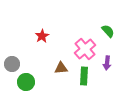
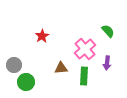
gray circle: moved 2 px right, 1 px down
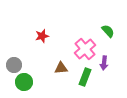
red star: rotated 16 degrees clockwise
purple arrow: moved 3 px left
green rectangle: moved 1 px right, 1 px down; rotated 18 degrees clockwise
green circle: moved 2 px left
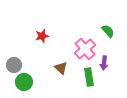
brown triangle: rotated 48 degrees clockwise
green rectangle: moved 4 px right; rotated 30 degrees counterclockwise
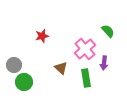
green rectangle: moved 3 px left, 1 px down
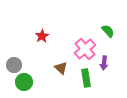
red star: rotated 16 degrees counterclockwise
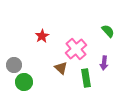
pink cross: moved 9 px left
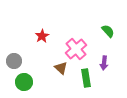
gray circle: moved 4 px up
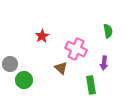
green semicircle: rotated 32 degrees clockwise
pink cross: rotated 25 degrees counterclockwise
gray circle: moved 4 px left, 3 px down
green rectangle: moved 5 px right, 7 px down
green circle: moved 2 px up
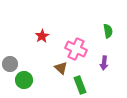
green rectangle: moved 11 px left; rotated 12 degrees counterclockwise
